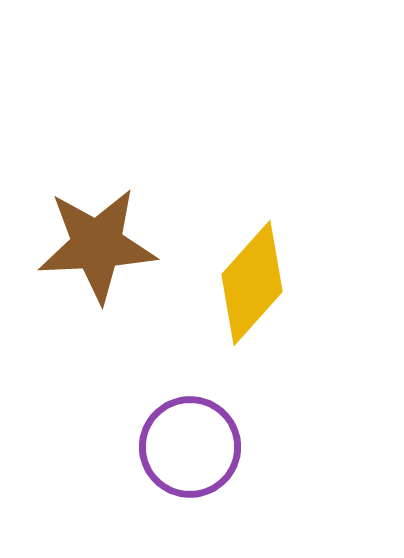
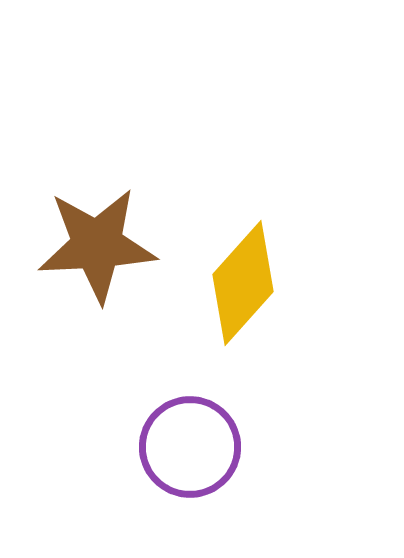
yellow diamond: moved 9 px left
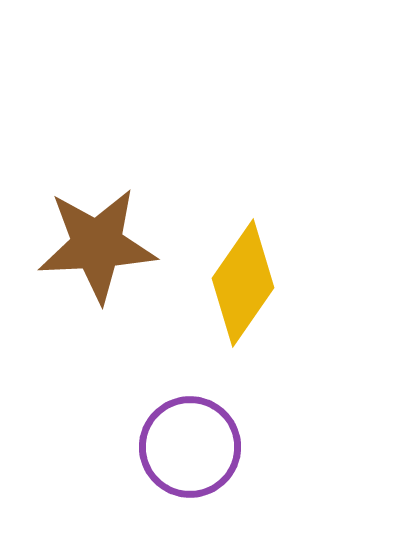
yellow diamond: rotated 7 degrees counterclockwise
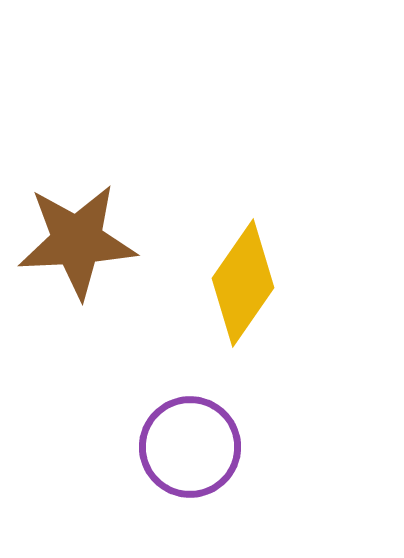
brown star: moved 20 px left, 4 px up
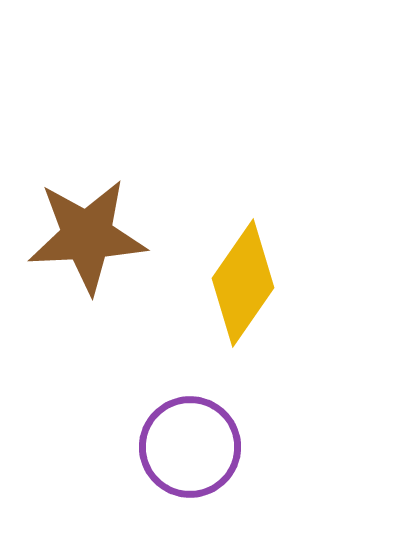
brown star: moved 10 px right, 5 px up
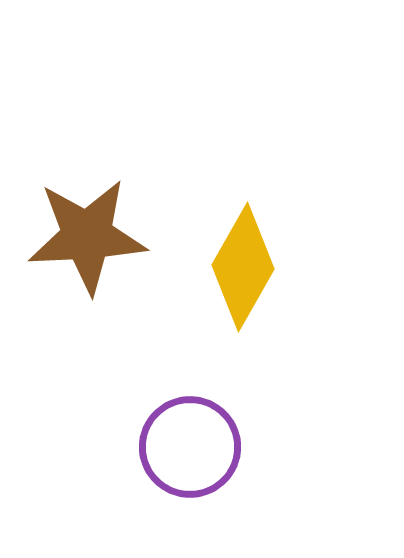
yellow diamond: moved 16 px up; rotated 5 degrees counterclockwise
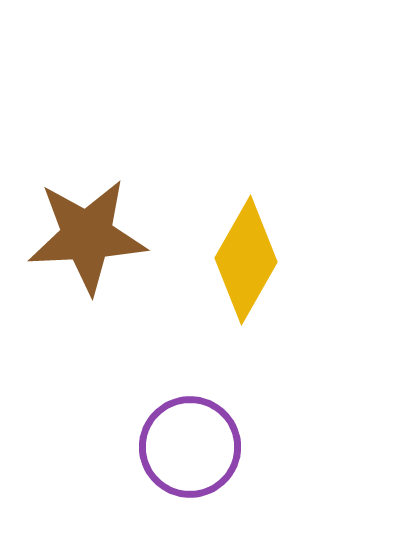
yellow diamond: moved 3 px right, 7 px up
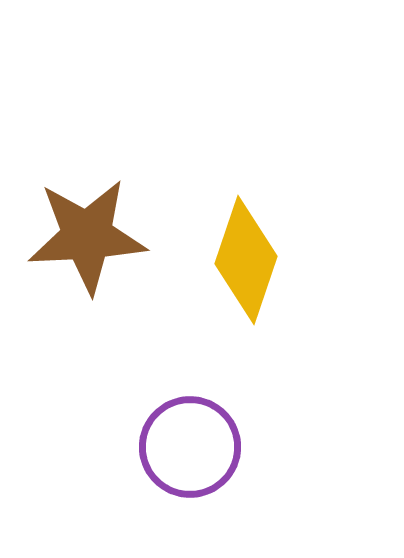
yellow diamond: rotated 11 degrees counterclockwise
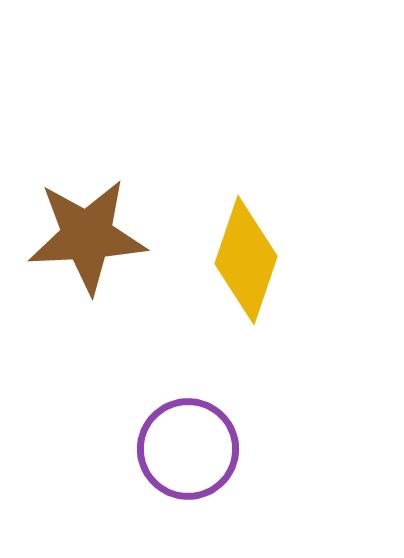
purple circle: moved 2 px left, 2 px down
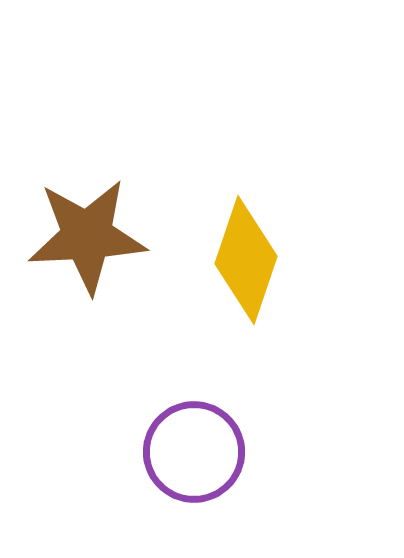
purple circle: moved 6 px right, 3 px down
